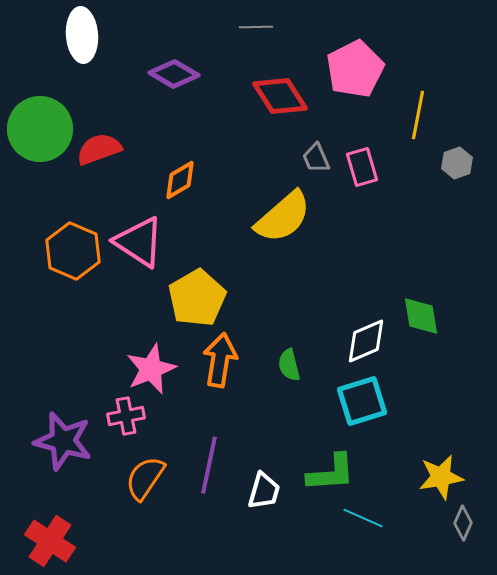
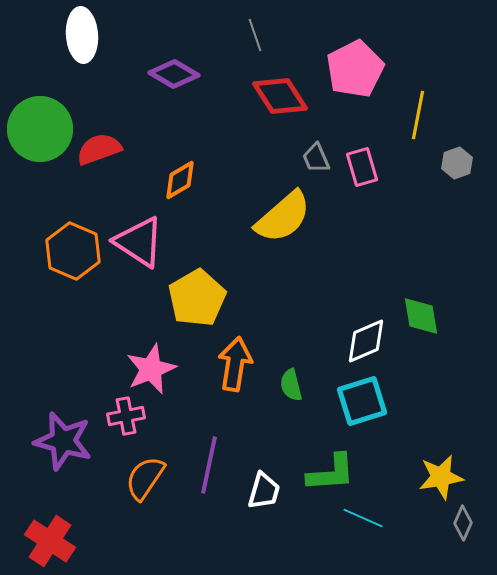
gray line: moved 1 px left, 8 px down; rotated 72 degrees clockwise
orange arrow: moved 15 px right, 4 px down
green semicircle: moved 2 px right, 20 px down
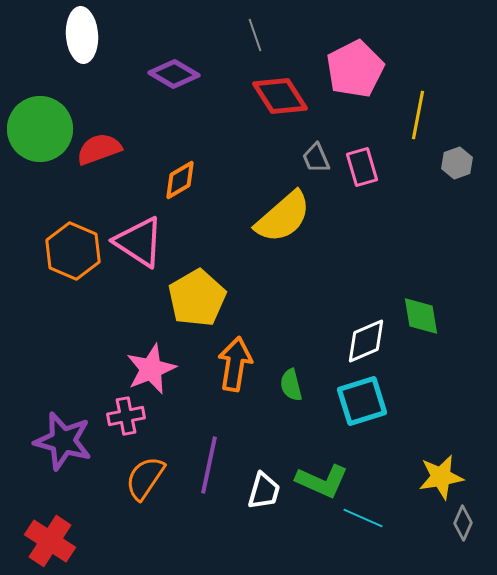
green L-shape: moved 9 px left, 8 px down; rotated 28 degrees clockwise
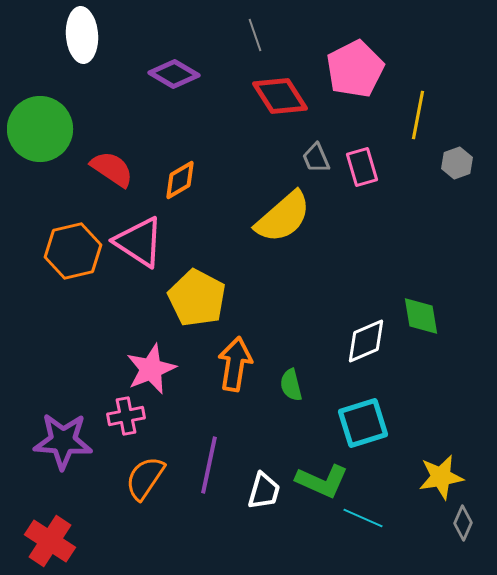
red semicircle: moved 13 px right, 20 px down; rotated 54 degrees clockwise
orange hexagon: rotated 24 degrees clockwise
yellow pentagon: rotated 14 degrees counterclockwise
cyan square: moved 1 px right, 22 px down
purple star: rotated 12 degrees counterclockwise
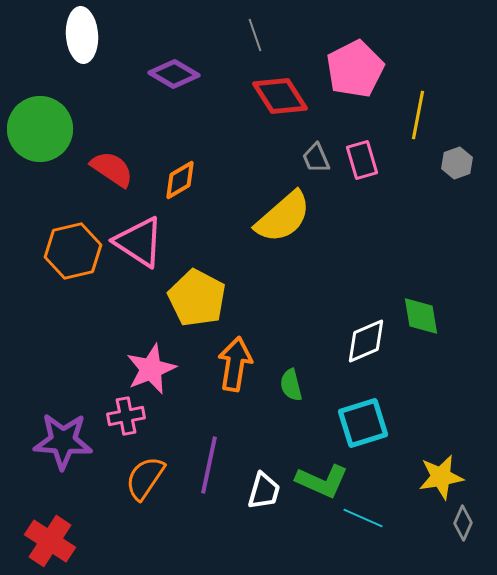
pink rectangle: moved 7 px up
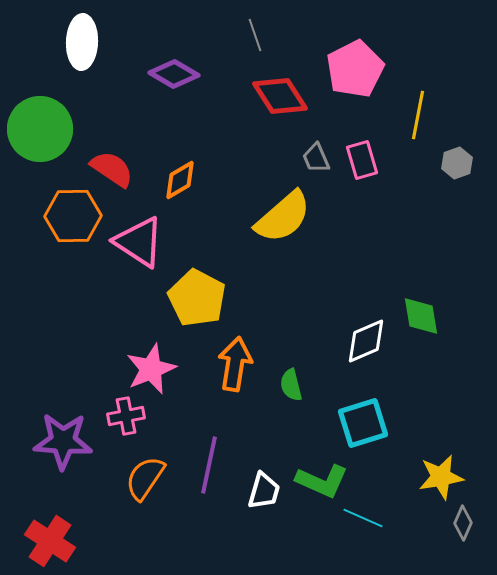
white ellipse: moved 7 px down; rotated 6 degrees clockwise
orange hexagon: moved 35 px up; rotated 12 degrees clockwise
